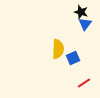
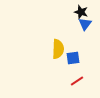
blue square: rotated 16 degrees clockwise
red line: moved 7 px left, 2 px up
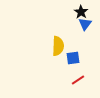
black star: rotated 16 degrees clockwise
yellow semicircle: moved 3 px up
red line: moved 1 px right, 1 px up
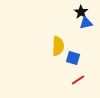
blue triangle: moved 1 px right, 1 px up; rotated 40 degrees clockwise
blue square: rotated 24 degrees clockwise
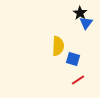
black star: moved 1 px left, 1 px down
blue triangle: rotated 40 degrees counterclockwise
blue square: moved 1 px down
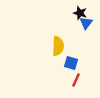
black star: rotated 16 degrees counterclockwise
blue square: moved 2 px left, 4 px down
red line: moved 2 px left; rotated 32 degrees counterclockwise
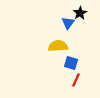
black star: rotated 24 degrees clockwise
blue triangle: moved 18 px left
yellow semicircle: rotated 96 degrees counterclockwise
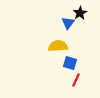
blue square: moved 1 px left
